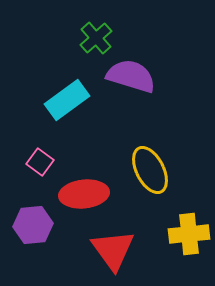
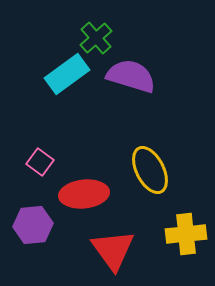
cyan rectangle: moved 26 px up
yellow cross: moved 3 px left
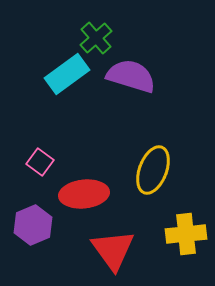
yellow ellipse: moved 3 px right; rotated 48 degrees clockwise
purple hexagon: rotated 18 degrees counterclockwise
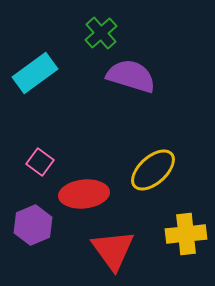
green cross: moved 5 px right, 5 px up
cyan rectangle: moved 32 px left, 1 px up
yellow ellipse: rotated 27 degrees clockwise
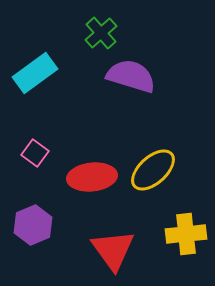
pink square: moved 5 px left, 9 px up
red ellipse: moved 8 px right, 17 px up
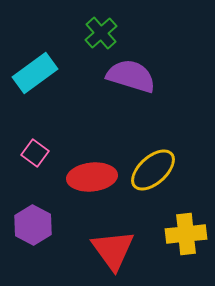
purple hexagon: rotated 9 degrees counterclockwise
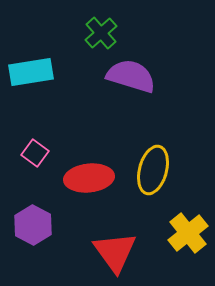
cyan rectangle: moved 4 px left, 1 px up; rotated 27 degrees clockwise
yellow ellipse: rotated 33 degrees counterclockwise
red ellipse: moved 3 px left, 1 px down
yellow cross: moved 2 px right, 1 px up; rotated 33 degrees counterclockwise
red triangle: moved 2 px right, 2 px down
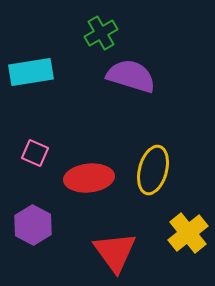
green cross: rotated 12 degrees clockwise
pink square: rotated 12 degrees counterclockwise
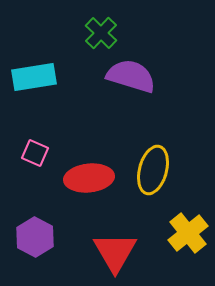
green cross: rotated 16 degrees counterclockwise
cyan rectangle: moved 3 px right, 5 px down
purple hexagon: moved 2 px right, 12 px down
red triangle: rotated 6 degrees clockwise
